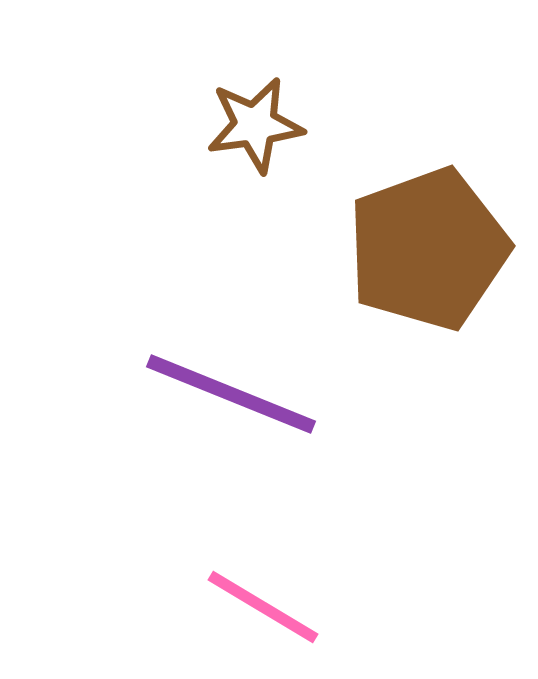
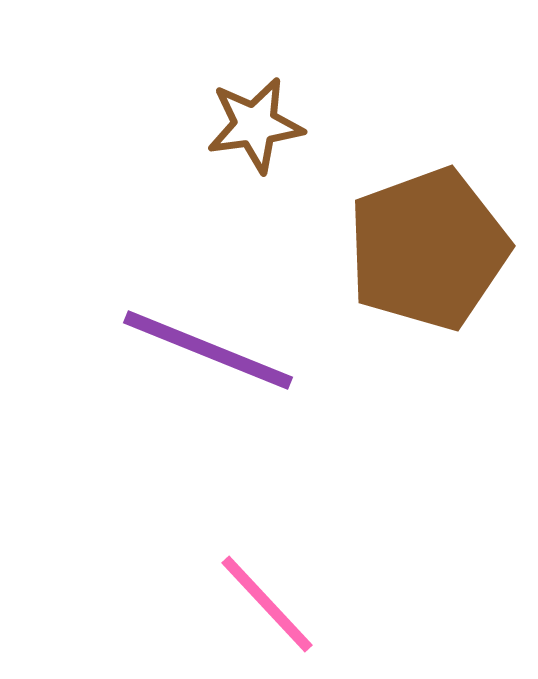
purple line: moved 23 px left, 44 px up
pink line: moved 4 px right, 3 px up; rotated 16 degrees clockwise
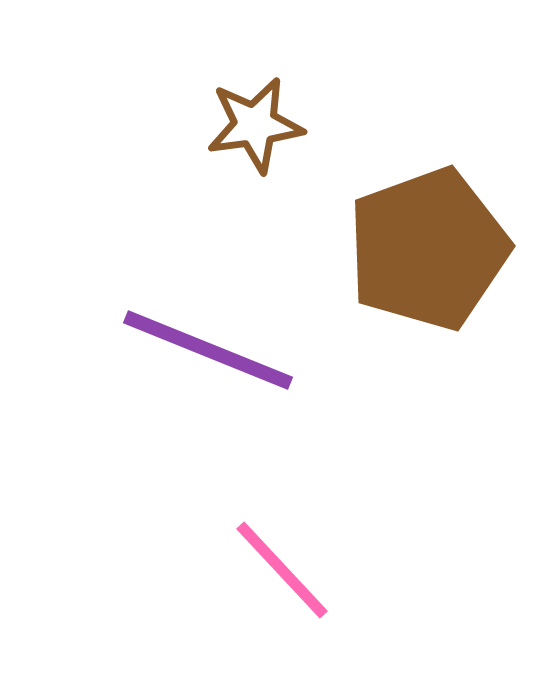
pink line: moved 15 px right, 34 px up
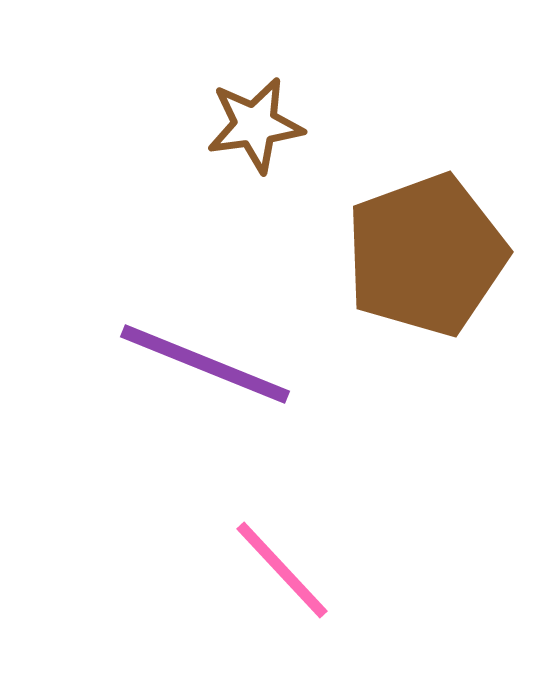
brown pentagon: moved 2 px left, 6 px down
purple line: moved 3 px left, 14 px down
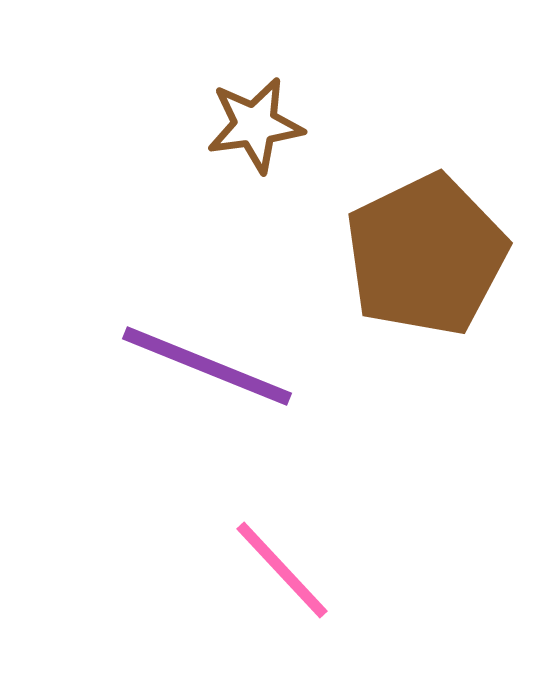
brown pentagon: rotated 6 degrees counterclockwise
purple line: moved 2 px right, 2 px down
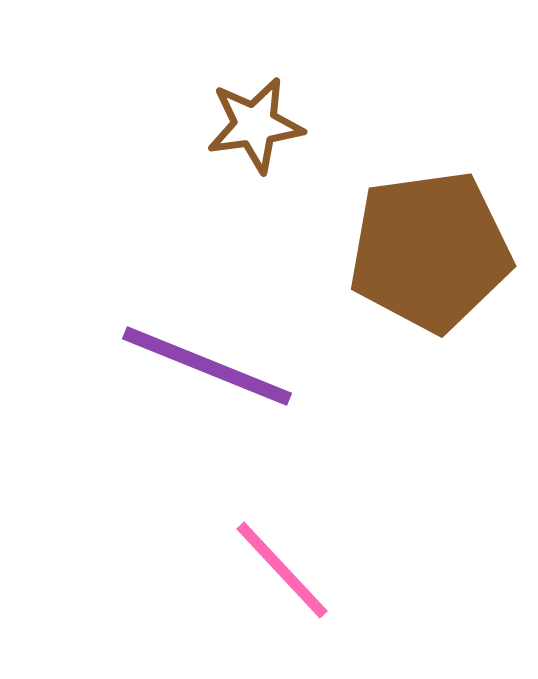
brown pentagon: moved 4 px right, 4 px up; rotated 18 degrees clockwise
